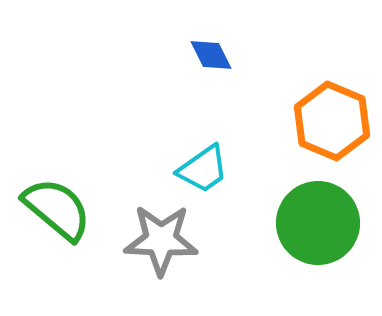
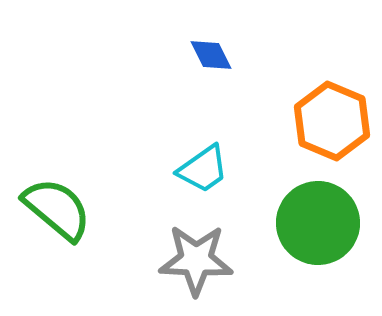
gray star: moved 35 px right, 20 px down
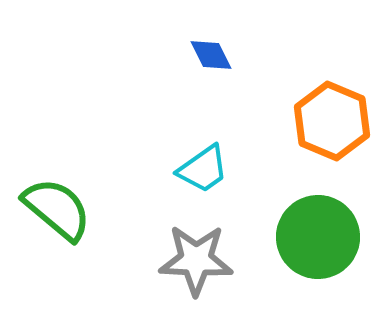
green circle: moved 14 px down
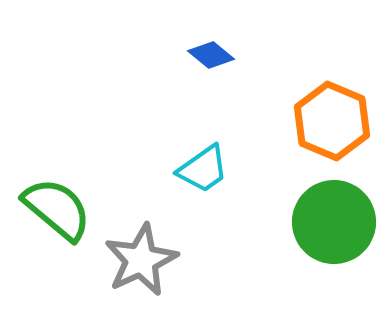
blue diamond: rotated 24 degrees counterclockwise
green circle: moved 16 px right, 15 px up
gray star: moved 55 px left; rotated 28 degrees counterclockwise
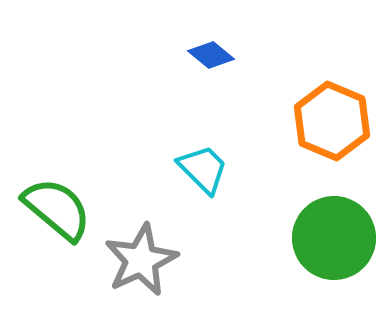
cyan trapezoid: rotated 100 degrees counterclockwise
green circle: moved 16 px down
